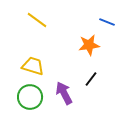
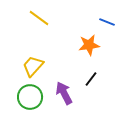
yellow line: moved 2 px right, 2 px up
yellow trapezoid: rotated 65 degrees counterclockwise
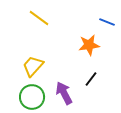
green circle: moved 2 px right
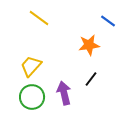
blue line: moved 1 px right, 1 px up; rotated 14 degrees clockwise
yellow trapezoid: moved 2 px left
purple arrow: rotated 15 degrees clockwise
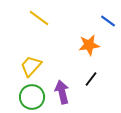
purple arrow: moved 2 px left, 1 px up
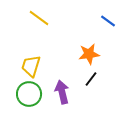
orange star: moved 9 px down
yellow trapezoid: rotated 25 degrees counterclockwise
green circle: moved 3 px left, 3 px up
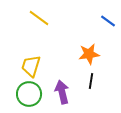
black line: moved 2 px down; rotated 28 degrees counterclockwise
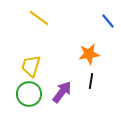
blue line: rotated 14 degrees clockwise
purple arrow: rotated 50 degrees clockwise
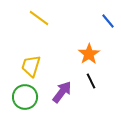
orange star: rotated 25 degrees counterclockwise
black line: rotated 35 degrees counterclockwise
green circle: moved 4 px left, 3 px down
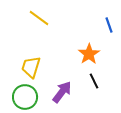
blue line: moved 1 px right, 4 px down; rotated 21 degrees clockwise
yellow trapezoid: moved 1 px down
black line: moved 3 px right
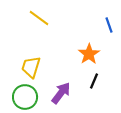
black line: rotated 49 degrees clockwise
purple arrow: moved 1 px left, 1 px down
